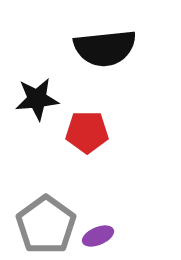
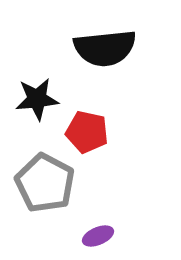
red pentagon: rotated 12 degrees clockwise
gray pentagon: moved 1 px left, 42 px up; rotated 8 degrees counterclockwise
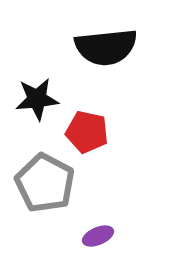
black semicircle: moved 1 px right, 1 px up
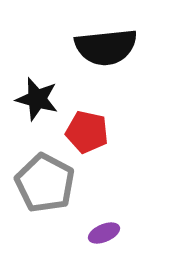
black star: rotated 21 degrees clockwise
purple ellipse: moved 6 px right, 3 px up
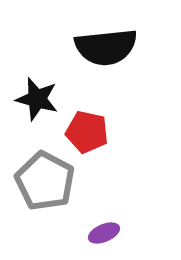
gray pentagon: moved 2 px up
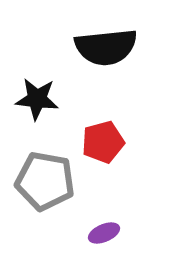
black star: rotated 9 degrees counterclockwise
red pentagon: moved 16 px right, 10 px down; rotated 27 degrees counterclockwise
gray pentagon: rotated 18 degrees counterclockwise
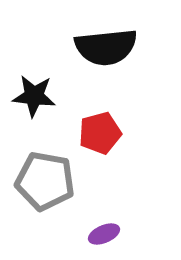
black star: moved 3 px left, 3 px up
red pentagon: moved 3 px left, 9 px up
purple ellipse: moved 1 px down
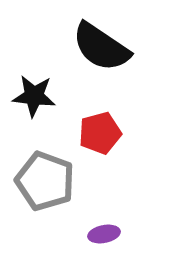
black semicircle: moved 5 px left; rotated 40 degrees clockwise
gray pentagon: rotated 10 degrees clockwise
purple ellipse: rotated 12 degrees clockwise
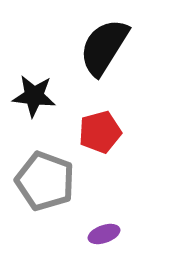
black semicircle: moved 3 px right; rotated 88 degrees clockwise
red pentagon: moved 1 px up
purple ellipse: rotated 8 degrees counterclockwise
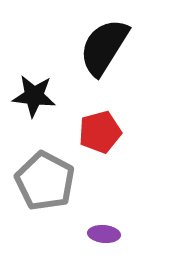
gray pentagon: rotated 8 degrees clockwise
purple ellipse: rotated 24 degrees clockwise
